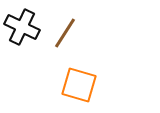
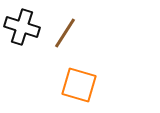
black cross: rotated 8 degrees counterclockwise
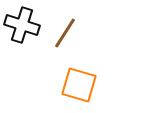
black cross: moved 2 px up
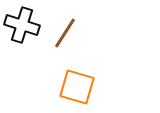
orange square: moved 2 px left, 2 px down
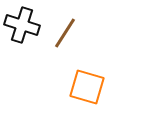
orange square: moved 10 px right
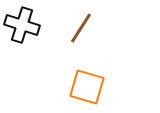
brown line: moved 16 px right, 5 px up
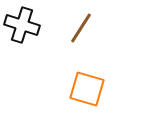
orange square: moved 2 px down
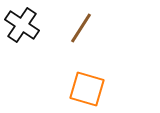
black cross: rotated 16 degrees clockwise
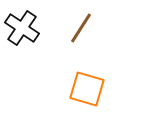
black cross: moved 3 px down
